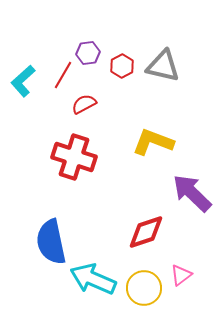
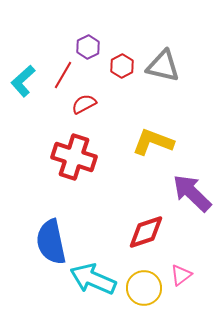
purple hexagon: moved 6 px up; rotated 20 degrees counterclockwise
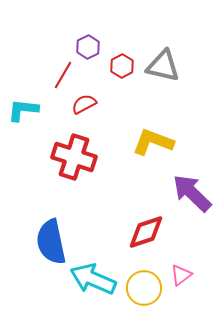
cyan L-shape: moved 29 px down; rotated 48 degrees clockwise
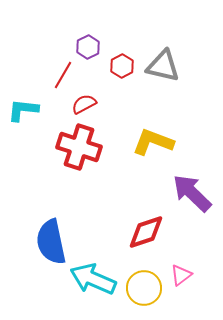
red cross: moved 5 px right, 10 px up
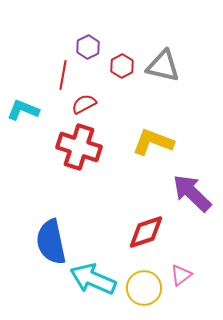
red line: rotated 20 degrees counterclockwise
cyan L-shape: rotated 16 degrees clockwise
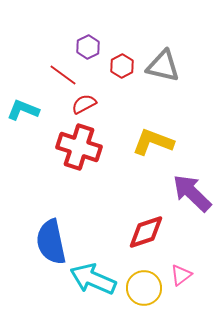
red line: rotated 64 degrees counterclockwise
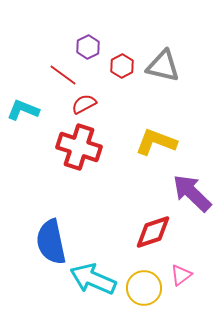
yellow L-shape: moved 3 px right
red diamond: moved 7 px right
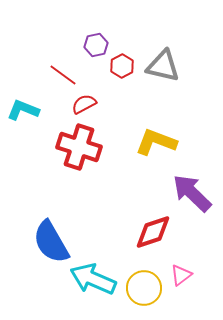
purple hexagon: moved 8 px right, 2 px up; rotated 15 degrees clockwise
blue semicircle: rotated 18 degrees counterclockwise
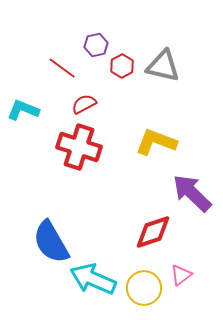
red line: moved 1 px left, 7 px up
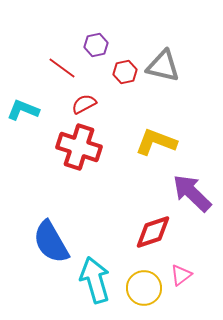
red hexagon: moved 3 px right, 6 px down; rotated 15 degrees clockwise
cyan arrow: moved 2 px right, 1 px down; rotated 51 degrees clockwise
